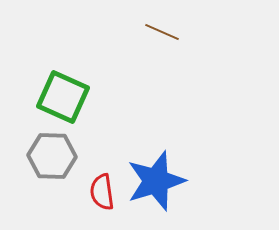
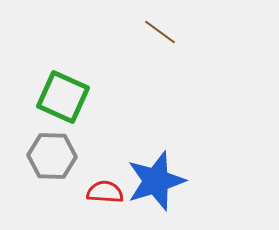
brown line: moved 2 px left; rotated 12 degrees clockwise
red semicircle: moved 3 px right; rotated 102 degrees clockwise
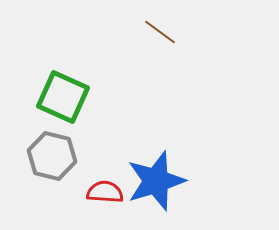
gray hexagon: rotated 12 degrees clockwise
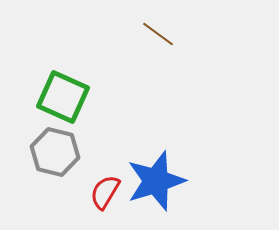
brown line: moved 2 px left, 2 px down
gray hexagon: moved 3 px right, 4 px up
red semicircle: rotated 63 degrees counterclockwise
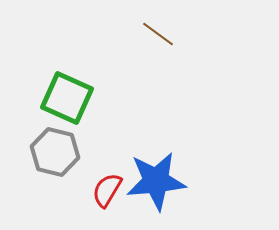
green square: moved 4 px right, 1 px down
blue star: rotated 12 degrees clockwise
red semicircle: moved 2 px right, 2 px up
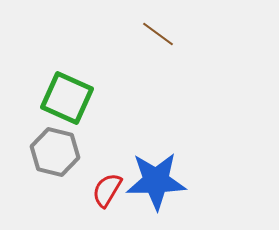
blue star: rotated 4 degrees clockwise
